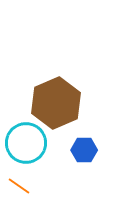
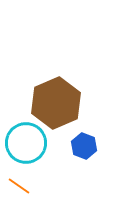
blue hexagon: moved 4 px up; rotated 20 degrees clockwise
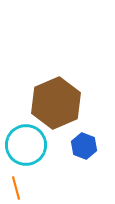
cyan circle: moved 2 px down
orange line: moved 3 px left, 2 px down; rotated 40 degrees clockwise
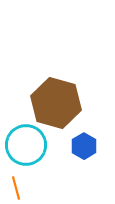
brown hexagon: rotated 21 degrees counterclockwise
blue hexagon: rotated 10 degrees clockwise
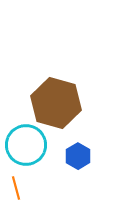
blue hexagon: moved 6 px left, 10 px down
